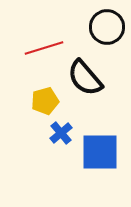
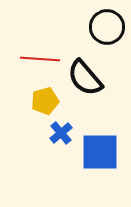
red line: moved 4 px left, 11 px down; rotated 21 degrees clockwise
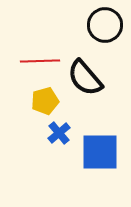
black circle: moved 2 px left, 2 px up
red line: moved 2 px down; rotated 6 degrees counterclockwise
blue cross: moved 2 px left
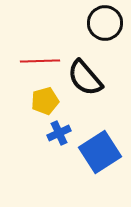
black circle: moved 2 px up
blue cross: rotated 15 degrees clockwise
blue square: rotated 33 degrees counterclockwise
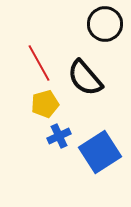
black circle: moved 1 px down
red line: moved 1 px left, 2 px down; rotated 63 degrees clockwise
yellow pentagon: moved 3 px down
blue cross: moved 3 px down
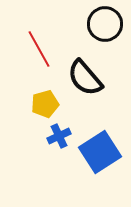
red line: moved 14 px up
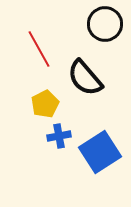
yellow pentagon: rotated 12 degrees counterclockwise
blue cross: rotated 15 degrees clockwise
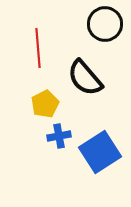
red line: moved 1 px left, 1 px up; rotated 24 degrees clockwise
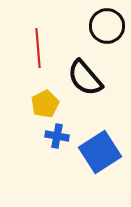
black circle: moved 2 px right, 2 px down
blue cross: moved 2 px left; rotated 20 degrees clockwise
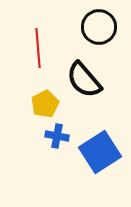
black circle: moved 8 px left, 1 px down
black semicircle: moved 1 px left, 2 px down
